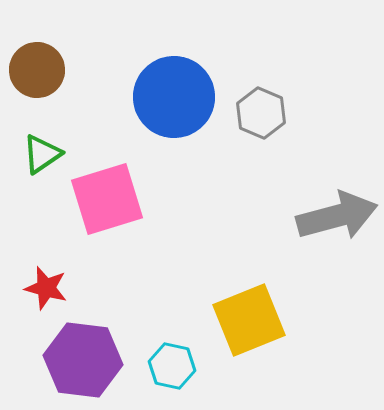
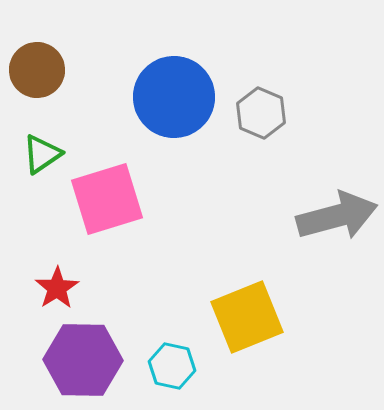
red star: moved 11 px right; rotated 24 degrees clockwise
yellow square: moved 2 px left, 3 px up
purple hexagon: rotated 6 degrees counterclockwise
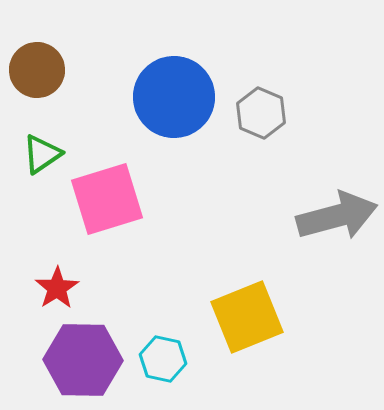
cyan hexagon: moved 9 px left, 7 px up
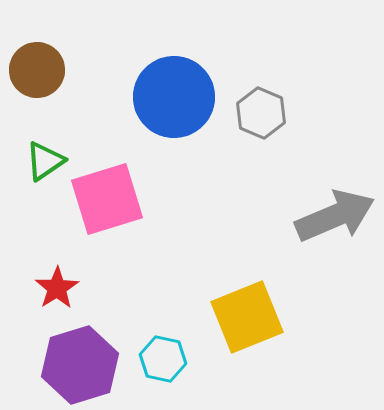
green triangle: moved 3 px right, 7 px down
gray arrow: moved 2 px left; rotated 8 degrees counterclockwise
purple hexagon: moved 3 px left, 5 px down; rotated 18 degrees counterclockwise
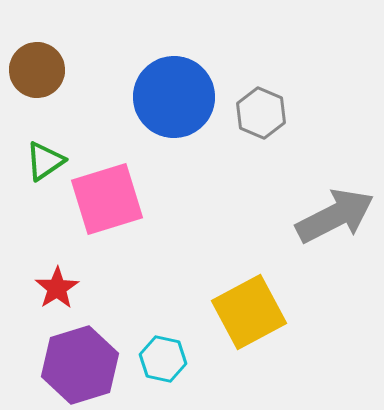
gray arrow: rotated 4 degrees counterclockwise
yellow square: moved 2 px right, 5 px up; rotated 6 degrees counterclockwise
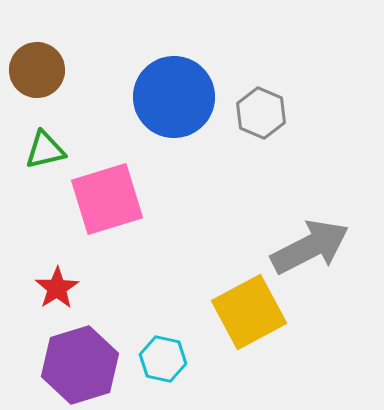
green triangle: moved 11 px up; rotated 21 degrees clockwise
gray arrow: moved 25 px left, 31 px down
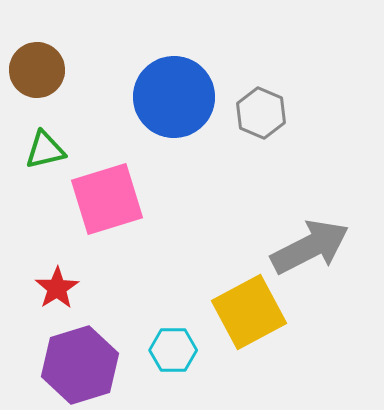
cyan hexagon: moved 10 px right, 9 px up; rotated 12 degrees counterclockwise
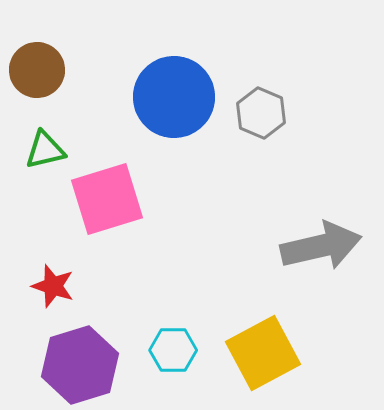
gray arrow: moved 11 px right, 1 px up; rotated 14 degrees clockwise
red star: moved 4 px left, 2 px up; rotated 21 degrees counterclockwise
yellow square: moved 14 px right, 41 px down
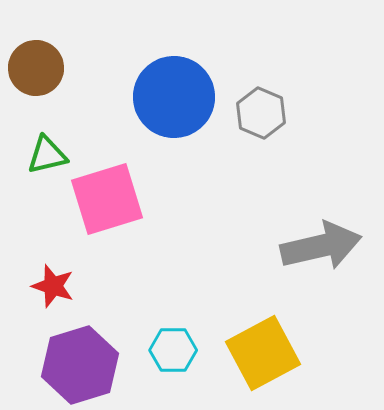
brown circle: moved 1 px left, 2 px up
green triangle: moved 2 px right, 5 px down
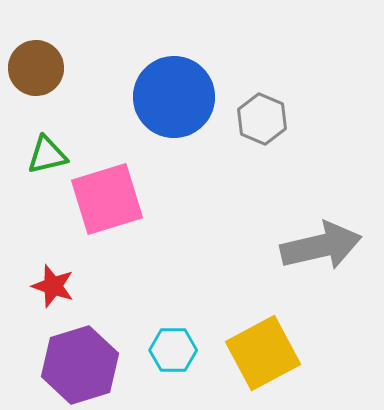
gray hexagon: moved 1 px right, 6 px down
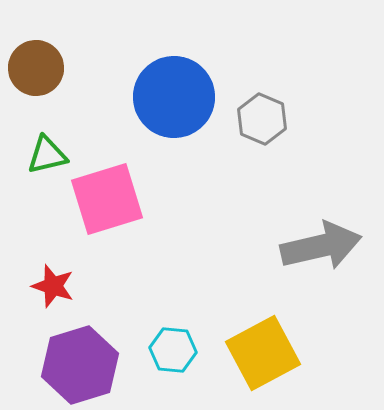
cyan hexagon: rotated 6 degrees clockwise
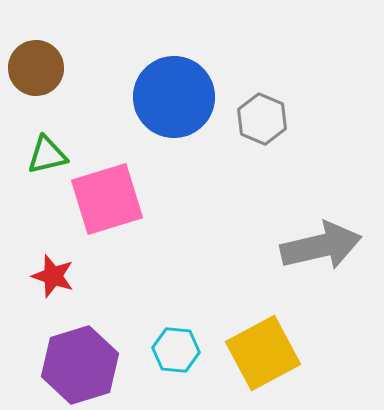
red star: moved 10 px up
cyan hexagon: moved 3 px right
